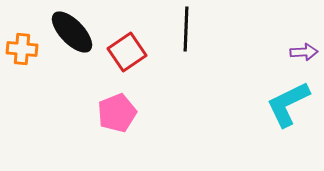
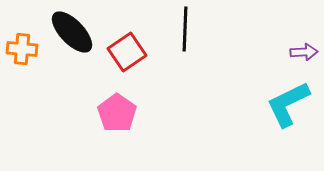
black line: moved 1 px left
pink pentagon: rotated 15 degrees counterclockwise
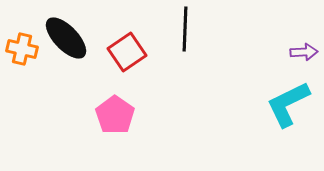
black ellipse: moved 6 px left, 6 px down
orange cross: rotated 8 degrees clockwise
pink pentagon: moved 2 px left, 2 px down
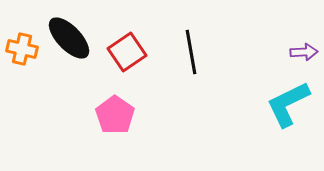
black line: moved 6 px right, 23 px down; rotated 12 degrees counterclockwise
black ellipse: moved 3 px right
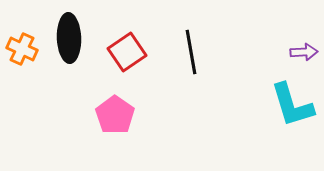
black ellipse: rotated 42 degrees clockwise
orange cross: rotated 12 degrees clockwise
cyan L-shape: moved 4 px right, 1 px down; rotated 81 degrees counterclockwise
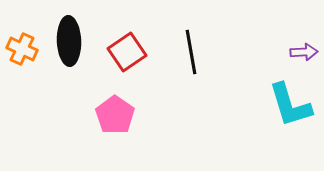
black ellipse: moved 3 px down
cyan L-shape: moved 2 px left
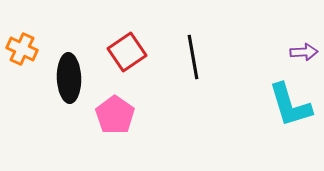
black ellipse: moved 37 px down
black line: moved 2 px right, 5 px down
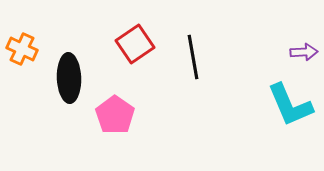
red square: moved 8 px right, 8 px up
cyan L-shape: rotated 6 degrees counterclockwise
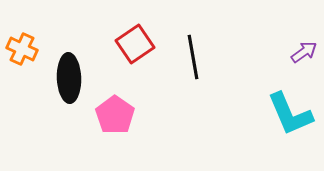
purple arrow: rotated 32 degrees counterclockwise
cyan L-shape: moved 9 px down
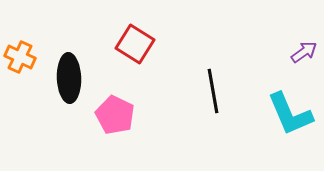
red square: rotated 24 degrees counterclockwise
orange cross: moved 2 px left, 8 px down
black line: moved 20 px right, 34 px down
pink pentagon: rotated 9 degrees counterclockwise
